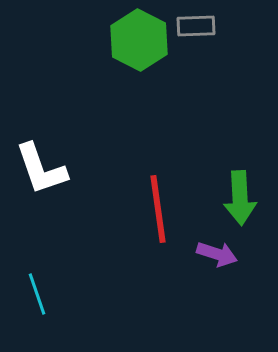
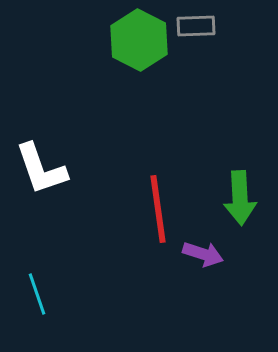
purple arrow: moved 14 px left
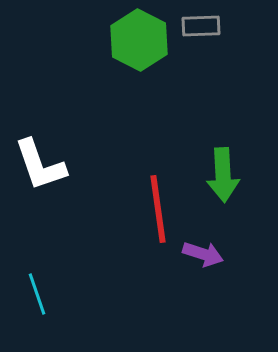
gray rectangle: moved 5 px right
white L-shape: moved 1 px left, 4 px up
green arrow: moved 17 px left, 23 px up
